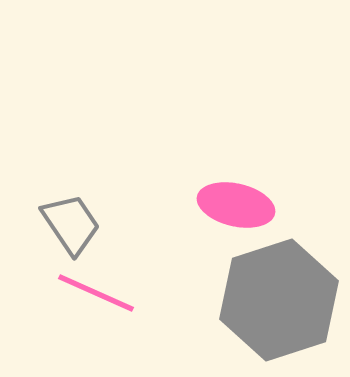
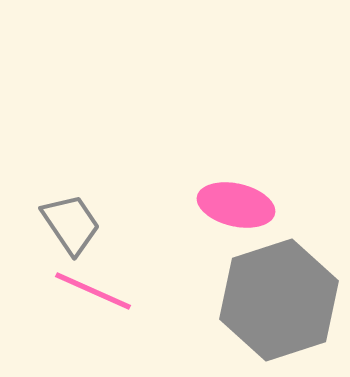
pink line: moved 3 px left, 2 px up
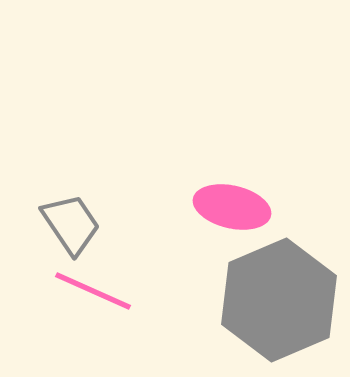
pink ellipse: moved 4 px left, 2 px down
gray hexagon: rotated 5 degrees counterclockwise
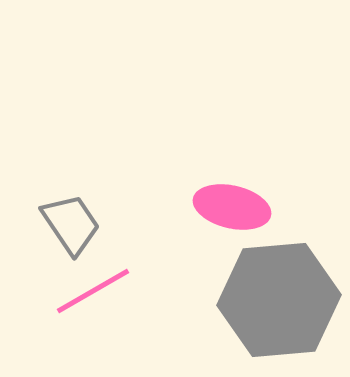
pink line: rotated 54 degrees counterclockwise
gray hexagon: rotated 18 degrees clockwise
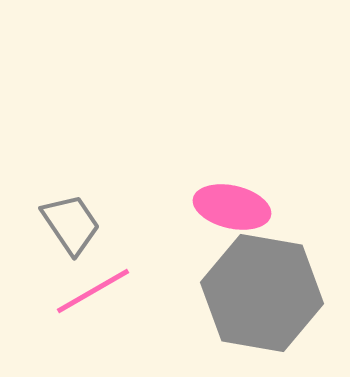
gray hexagon: moved 17 px left, 7 px up; rotated 15 degrees clockwise
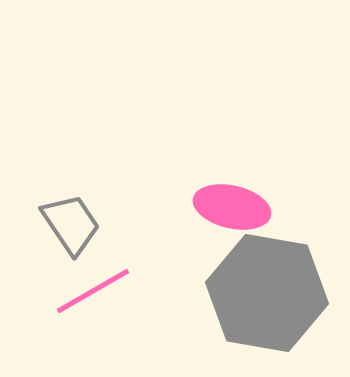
gray hexagon: moved 5 px right
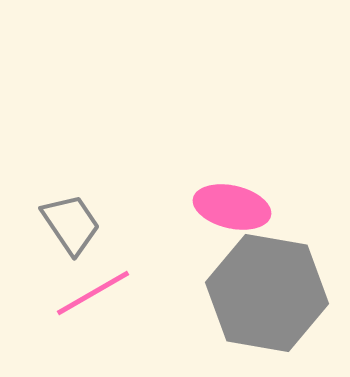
pink line: moved 2 px down
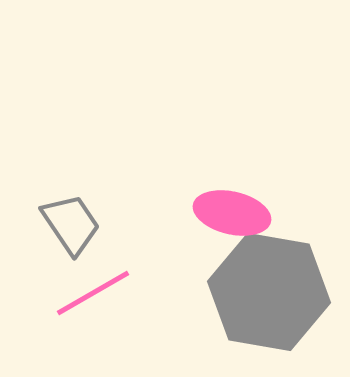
pink ellipse: moved 6 px down
gray hexagon: moved 2 px right, 1 px up
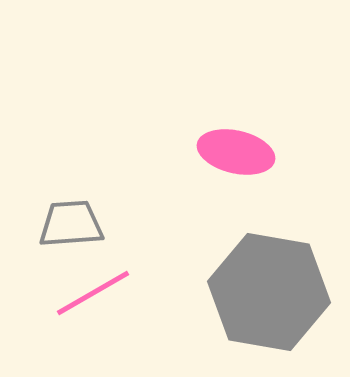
pink ellipse: moved 4 px right, 61 px up
gray trapezoid: rotated 60 degrees counterclockwise
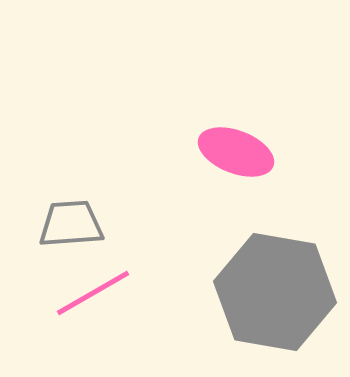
pink ellipse: rotated 8 degrees clockwise
gray hexagon: moved 6 px right
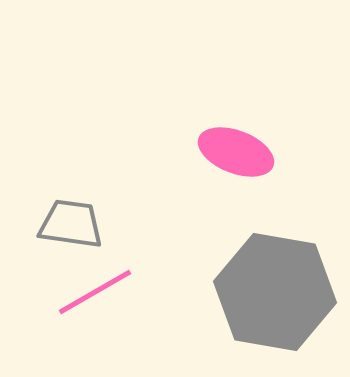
gray trapezoid: rotated 12 degrees clockwise
pink line: moved 2 px right, 1 px up
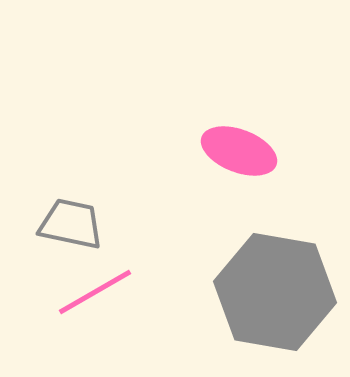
pink ellipse: moved 3 px right, 1 px up
gray trapezoid: rotated 4 degrees clockwise
